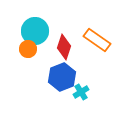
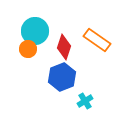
cyan cross: moved 4 px right, 9 px down
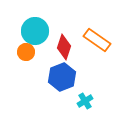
orange circle: moved 2 px left, 3 px down
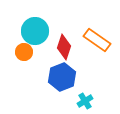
orange circle: moved 2 px left
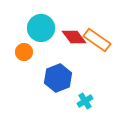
cyan circle: moved 6 px right, 3 px up
red diamond: moved 10 px right, 10 px up; rotated 55 degrees counterclockwise
blue hexagon: moved 4 px left, 1 px down
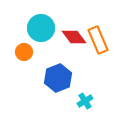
orange rectangle: moved 1 px right; rotated 32 degrees clockwise
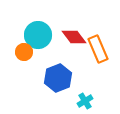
cyan circle: moved 3 px left, 7 px down
orange rectangle: moved 9 px down
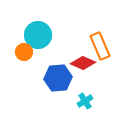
red diamond: moved 9 px right, 26 px down; rotated 30 degrees counterclockwise
orange rectangle: moved 2 px right, 3 px up
blue hexagon: rotated 16 degrees clockwise
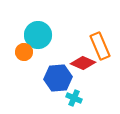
cyan cross: moved 11 px left, 3 px up; rotated 35 degrees counterclockwise
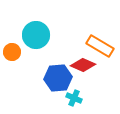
cyan circle: moved 2 px left
orange rectangle: rotated 36 degrees counterclockwise
orange circle: moved 12 px left
red diamond: moved 2 px down
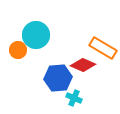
orange rectangle: moved 3 px right, 2 px down
orange circle: moved 6 px right, 2 px up
